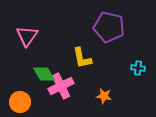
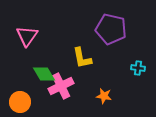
purple pentagon: moved 2 px right, 2 px down
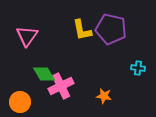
yellow L-shape: moved 28 px up
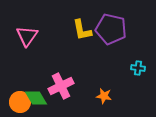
green diamond: moved 8 px left, 24 px down
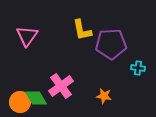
purple pentagon: moved 15 px down; rotated 16 degrees counterclockwise
pink cross: rotated 10 degrees counterclockwise
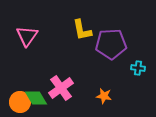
pink cross: moved 2 px down
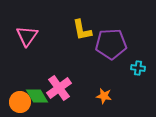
pink cross: moved 2 px left
green diamond: moved 1 px right, 2 px up
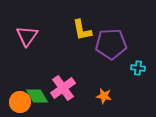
pink cross: moved 4 px right
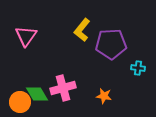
yellow L-shape: rotated 50 degrees clockwise
pink triangle: moved 1 px left
pink cross: rotated 20 degrees clockwise
green diamond: moved 2 px up
